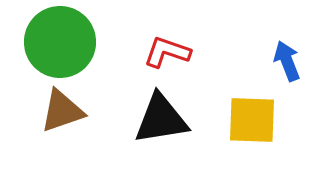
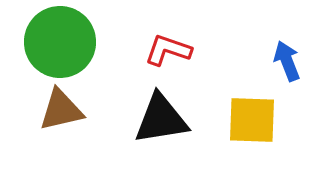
red L-shape: moved 1 px right, 2 px up
brown triangle: moved 1 px left, 1 px up; rotated 6 degrees clockwise
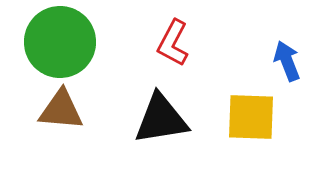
red L-shape: moved 5 px right, 7 px up; rotated 81 degrees counterclockwise
brown triangle: rotated 18 degrees clockwise
yellow square: moved 1 px left, 3 px up
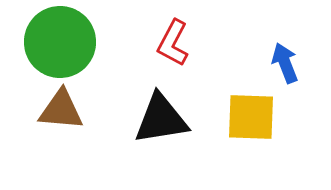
blue arrow: moved 2 px left, 2 px down
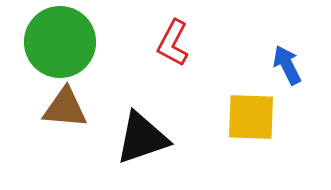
blue arrow: moved 2 px right, 2 px down; rotated 6 degrees counterclockwise
brown triangle: moved 4 px right, 2 px up
black triangle: moved 19 px left, 19 px down; rotated 10 degrees counterclockwise
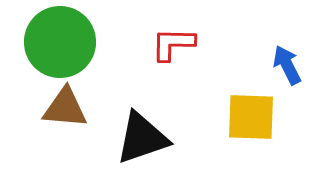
red L-shape: moved 1 px down; rotated 63 degrees clockwise
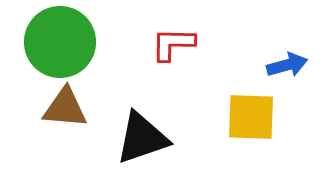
blue arrow: rotated 102 degrees clockwise
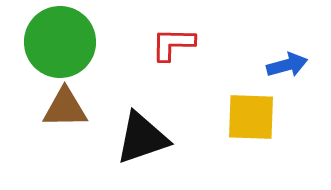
brown triangle: rotated 6 degrees counterclockwise
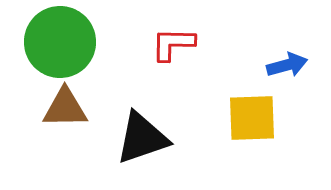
yellow square: moved 1 px right, 1 px down; rotated 4 degrees counterclockwise
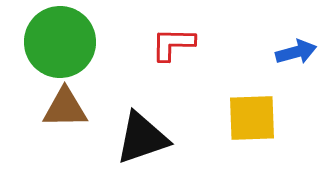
blue arrow: moved 9 px right, 13 px up
